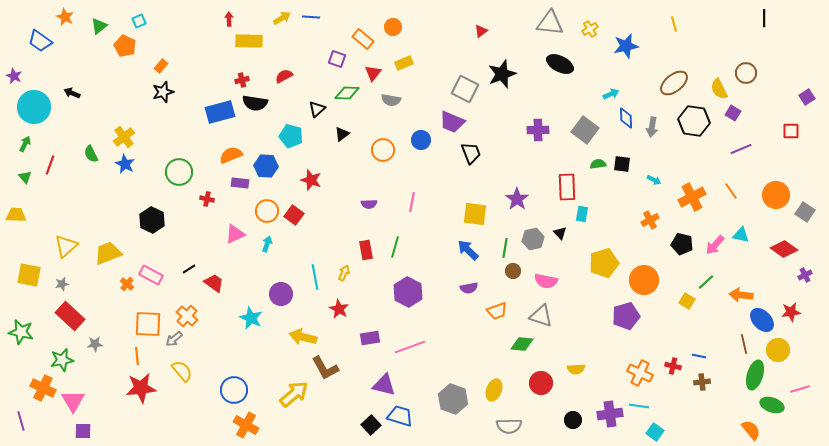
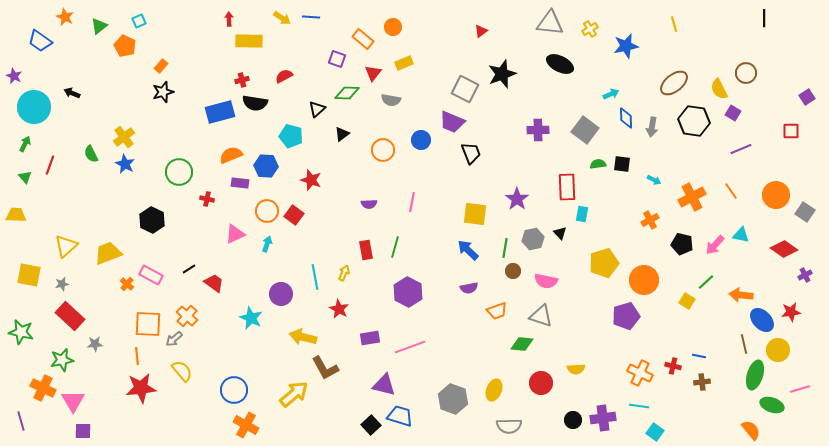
yellow arrow at (282, 18): rotated 66 degrees clockwise
purple cross at (610, 414): moved 7 px left, 4 px down
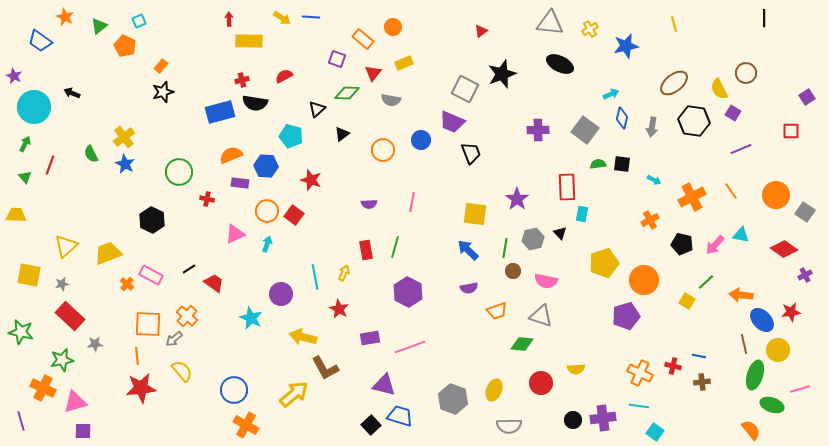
blue diamond at (626, 118): moved 4 px left; rotated 15 degrees clockwise
pink triangle at (73, 401): moved 2 px right, 1 px down; rotated 45 degrees clockwise
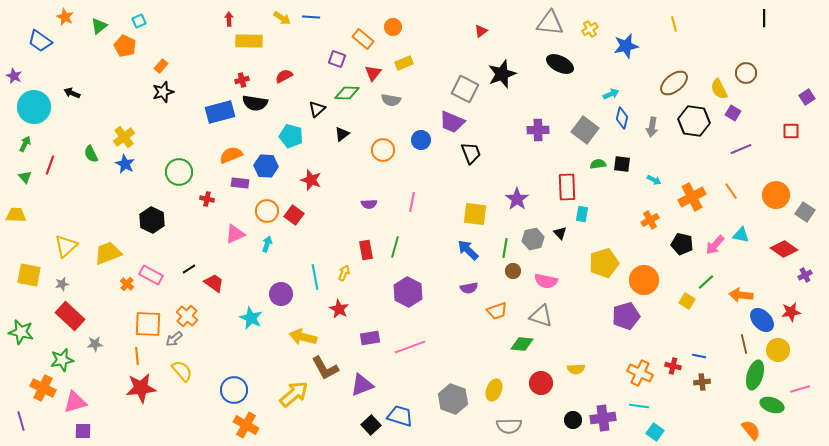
purple triangle at (384, 385): moved 22 px left; rotated 35 degrees counterclockwise
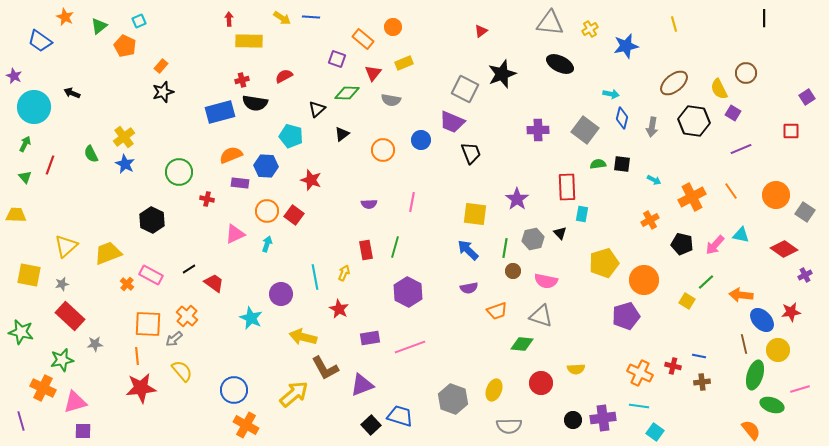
cyan arrow at (611, 94): rotated 35 degrees clockwise
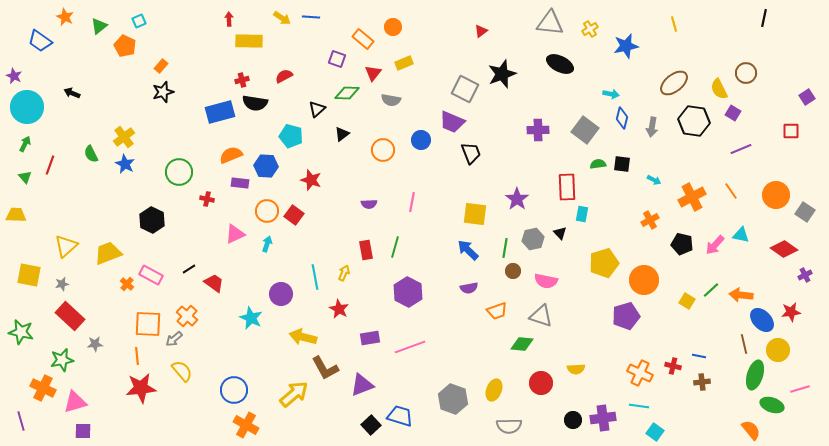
black line at (764, 18): rotated 12 degrees clockwise
cyan circle at (34, 107): moved 7 px left
green line at (706, 282): moved 5 px right, 8 px down
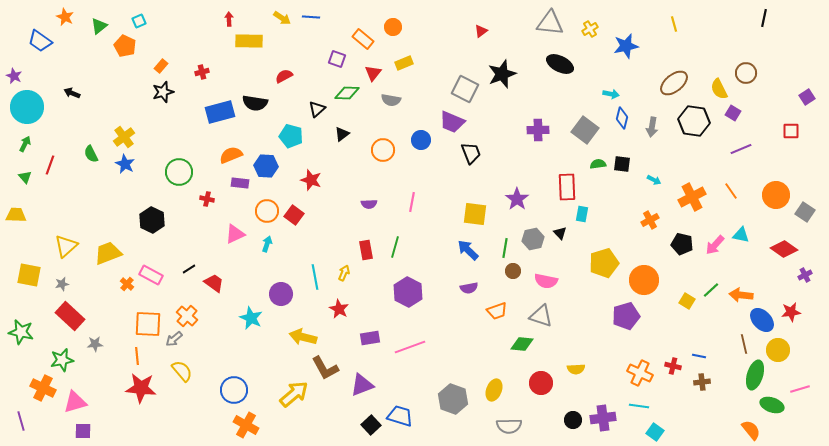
red cross at (242, 80): moved 40 px left, 8 px up
red star at (141, 388): rotated 12 degrees clockwise
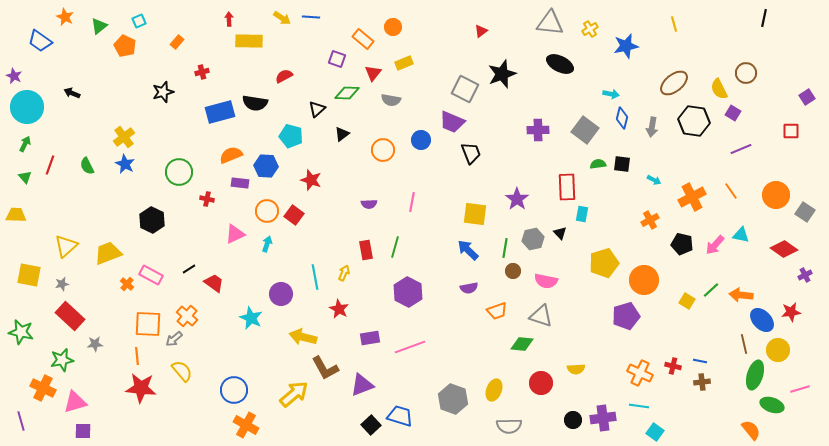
orange rectangle at (161, 66): moved 16 px right, 24 px up
green semicircle at (91, 154): moved 4 px left, 12 px down
blue line at (699, 356): moved 1 px right, 5 px down
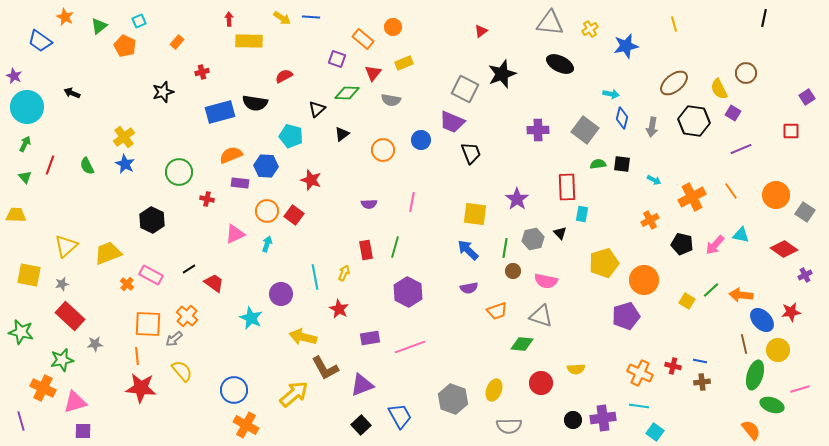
blue trapezoid at (400, 416): rotated 44 degrees clockwise
black square at (371, 425): moved 10 px left
